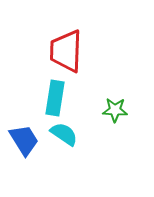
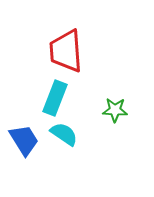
red trapezoid: rotated 6 degrees counterclockwise
cyan rectangle: rotated 12 degrees clockwise
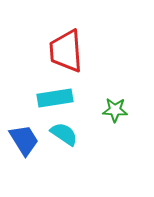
cyan rectangle: rotated 60 degrees clockwise
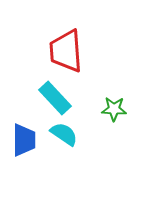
cyan rectangle: rotated 56 degrees clockwise
green star: moved 1 px left, 1 px up
blue trapezoid: rotated 32 degrees clockwise
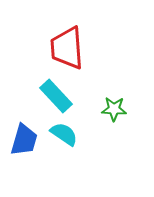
red trapezoid: moved 1 px right, 3 px up
cyan rectangle: moved 1 px right, 2 px up
blue trapezoid: rotated 16 degrees clockwise
